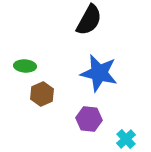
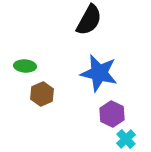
purple hexagon: moved 23 px right, 5 px up; rotated 20 degrees clockwise
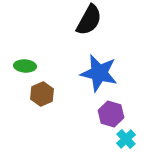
purple hexagon: moved 1 px left; rotated 10 degrees counterclockwise
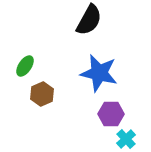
green ellipse: rotated 60 degrees counterclockwise
purple hexagon: rotated 15 degrees counterclockwise
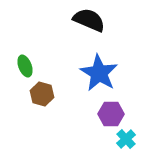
black semicircle: rotated 96 degrees counterclockwise
green ellipse: rotated 55 degrees counterclockwise
blue star: rotated 18 degrees clockwise
brown hexagon: rotated 20 degrees counterclockwise
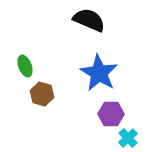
cyan cross: moved 2 px right, 1 px up
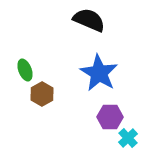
green ellipse: moved 4 px down
brown hexagon: rotated 15 degrees clockwise
purple hexagon: moved 1 px left, 3 px down
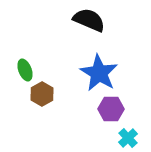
purple hexagon: moved 1 px right, 8 px up
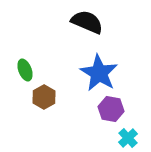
black semicircle: moved 2 px left, 2 px down
brown hexagon: moved 2 px right, 3 px down
purple hexagon: rotated 10 degrees clockwise
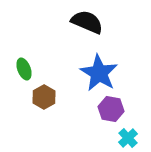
green ellipse: moved 1 px left, 1 px up
